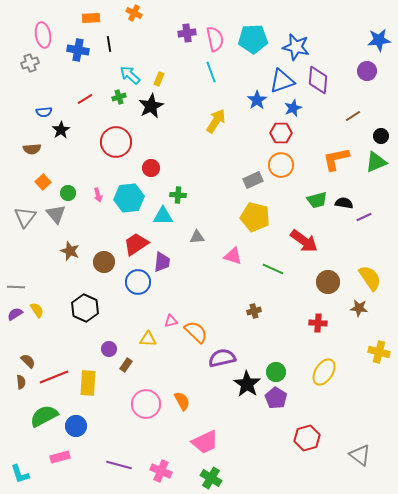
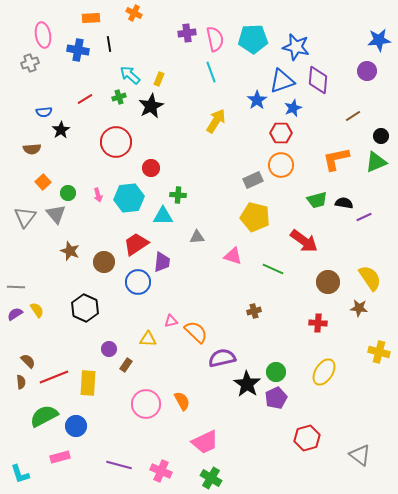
purple pentagon at (276, 398): rotated 15 degrees clockwise
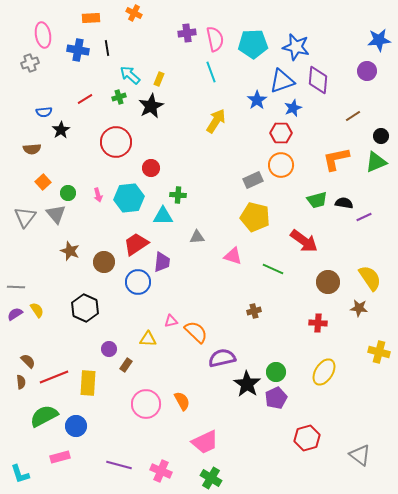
cyan pentagon at (253, 39): moved 5 px down
black line at (109, 44): moved 2 px left, 4 px down
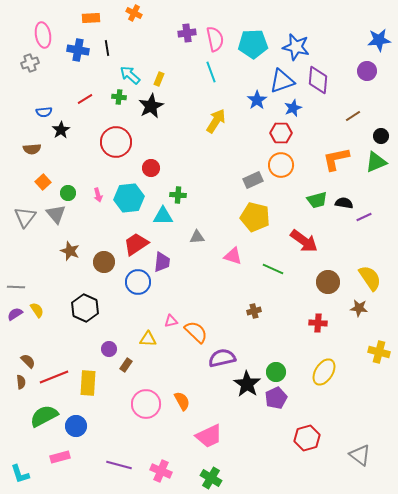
green cross at (119, 97): rotated 24 degrees clockwise
pink trapezoid at (205, 442): moved 4 px right, 6 px up
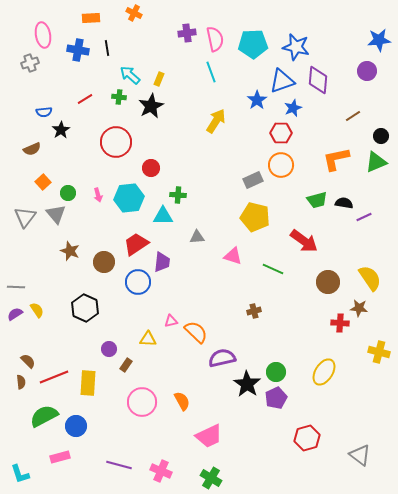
brown semicircle at (32, 149): rotated 18 degrees counterclockwise
red cross at (318, 323): moved 22 px right
pink circle at (146, 404): moved 4 px left, 2 px up
